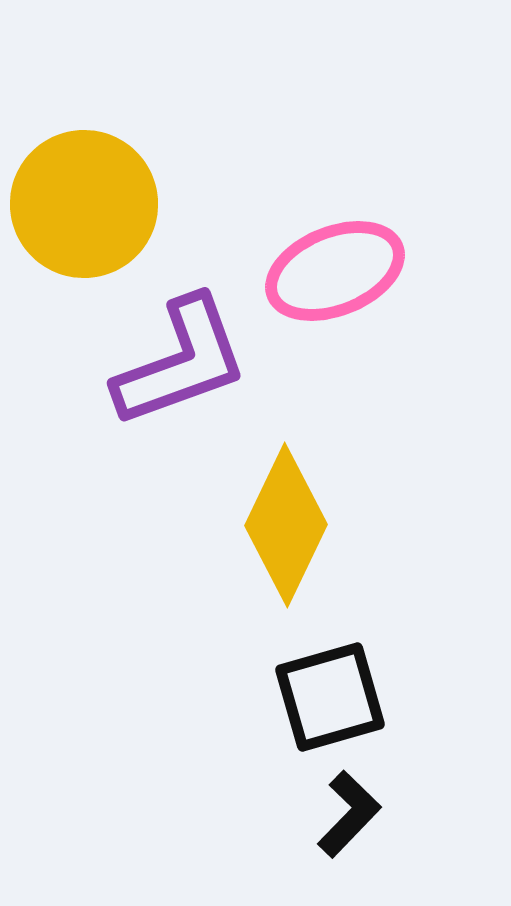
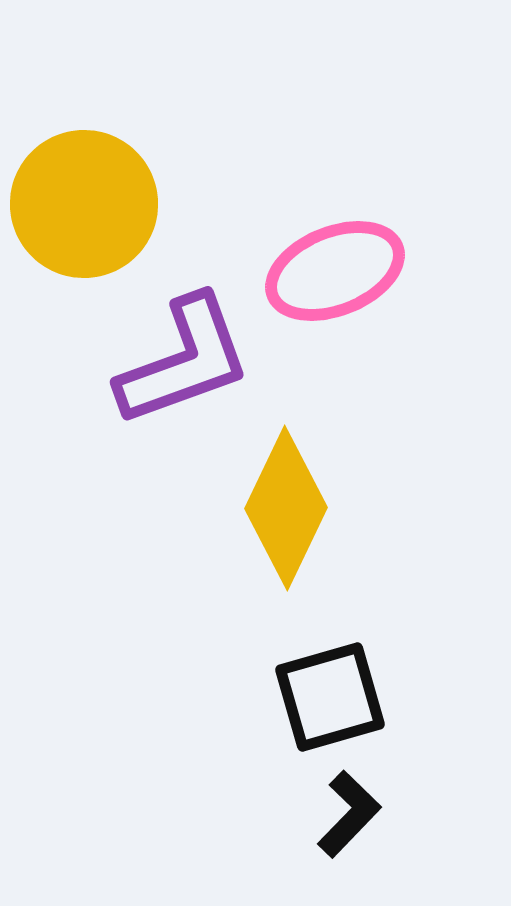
purple L-shape: moved 3 px right, 1 px up
yellow diamond: moved 17 px up
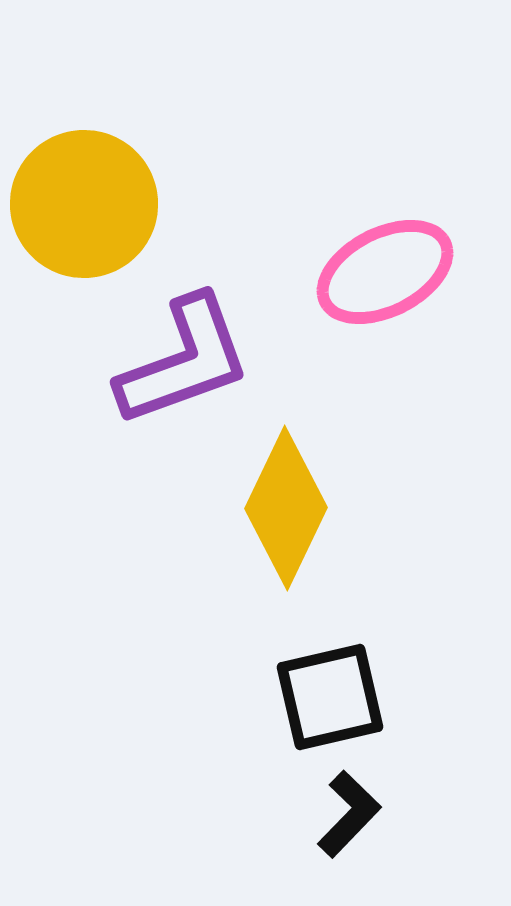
pink ellipse: moved 50 px right, 1 px down; rotated 5 degrees counterclockwise
black square: rotated 3 degrees clockwise
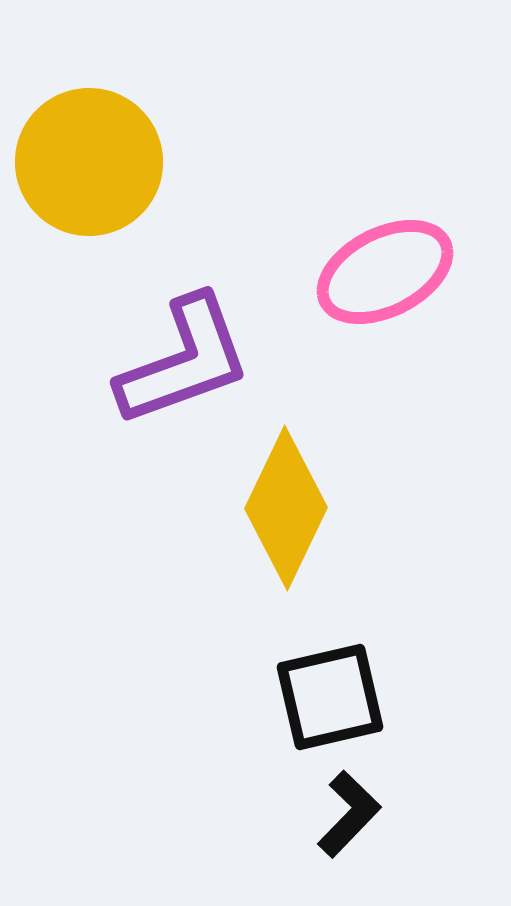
yellow circle: moved 5 px right, 42 px up
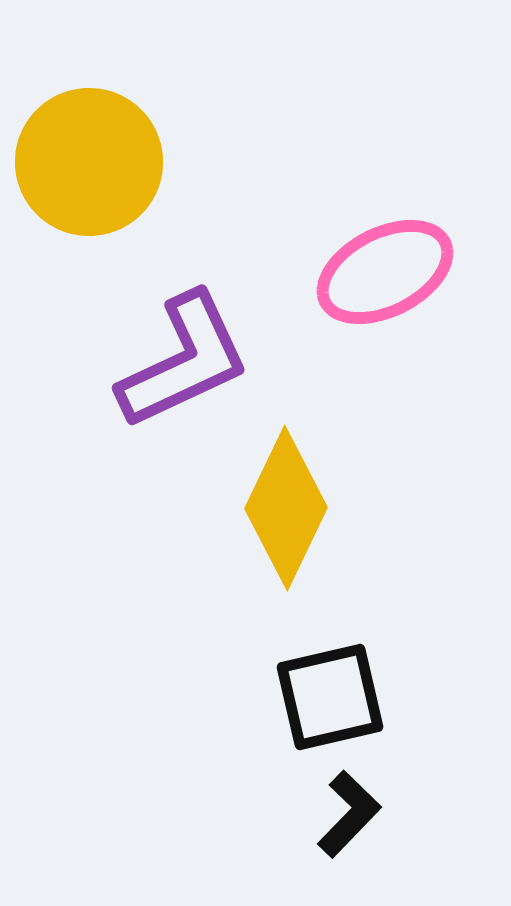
purple L-shape: rotated 5 degrees counterclockwise
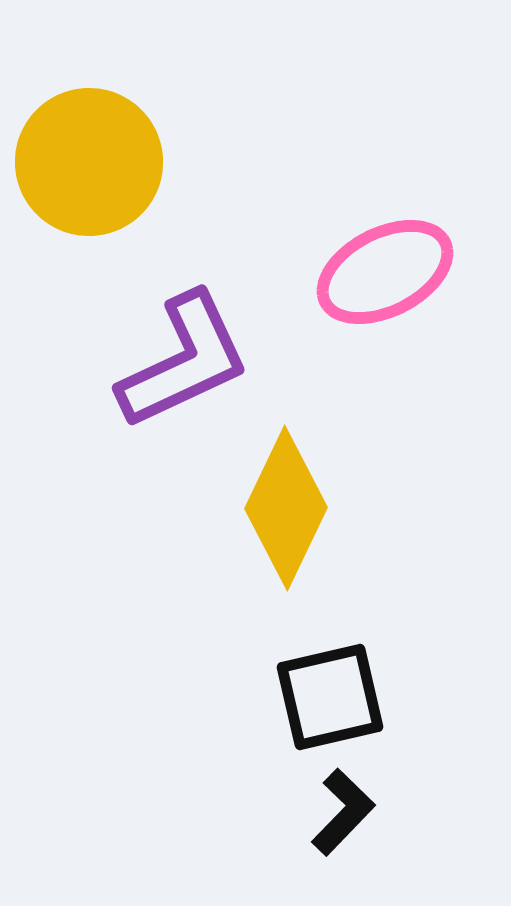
black L-shape: moved 6 px left, 2 px up
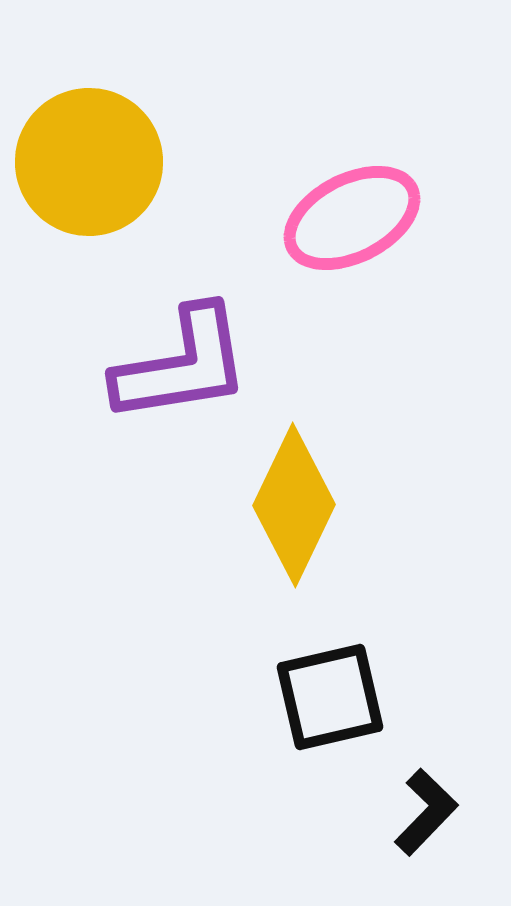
pink ellipse: moved 33 px left, 54 px up
purple L-shape: moved 2 px left, 4 px down; rotated 16 degrees clockwise
yellow diamond: moved 8 px right, 3 px up
black L-shape: moved 83 px right
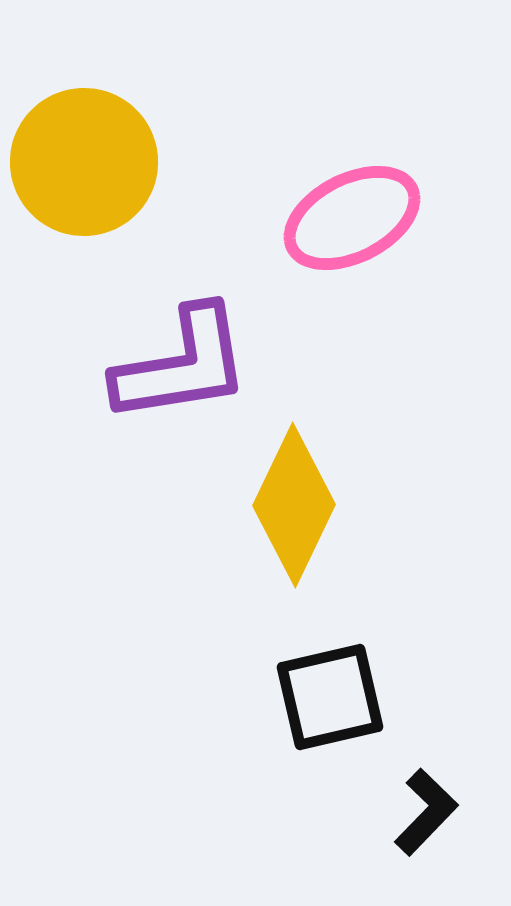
yellow circle: moved 5 px left
